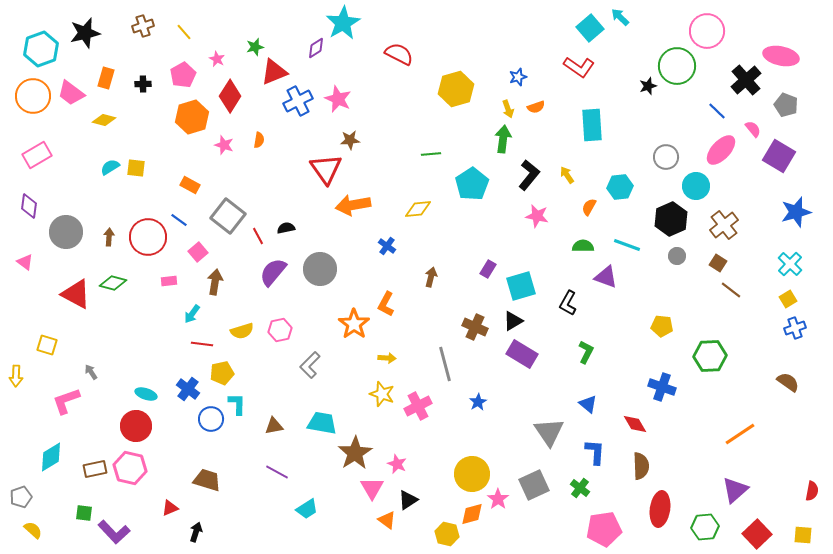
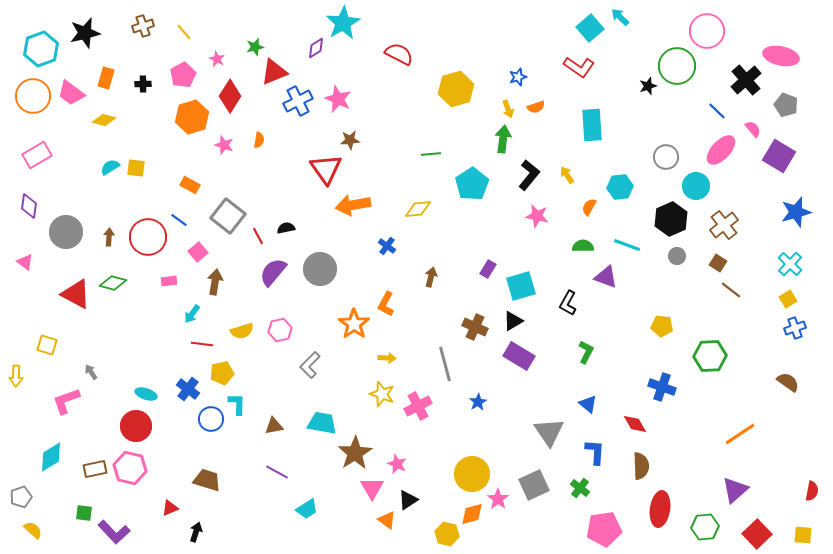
purple rectangle at (522, 354): moved 3 px left, 2 px down
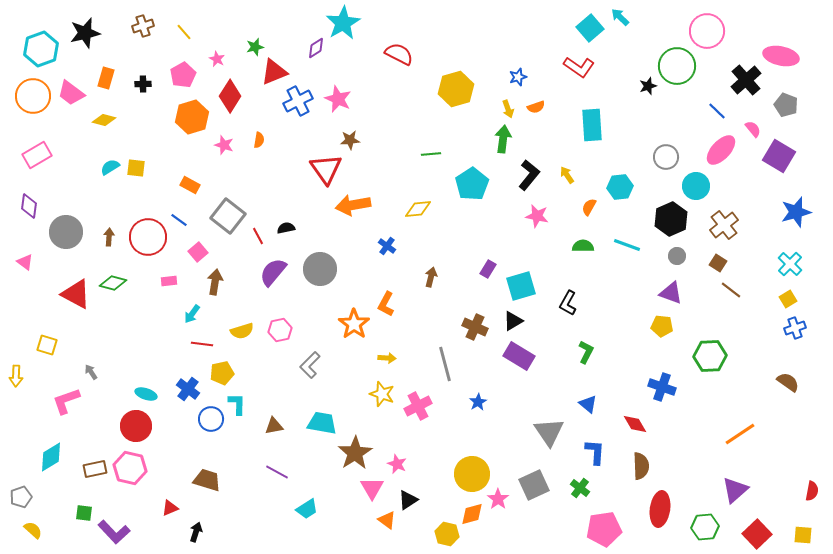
purple triangle at (606, 277): moved 65 px right, 16 px down
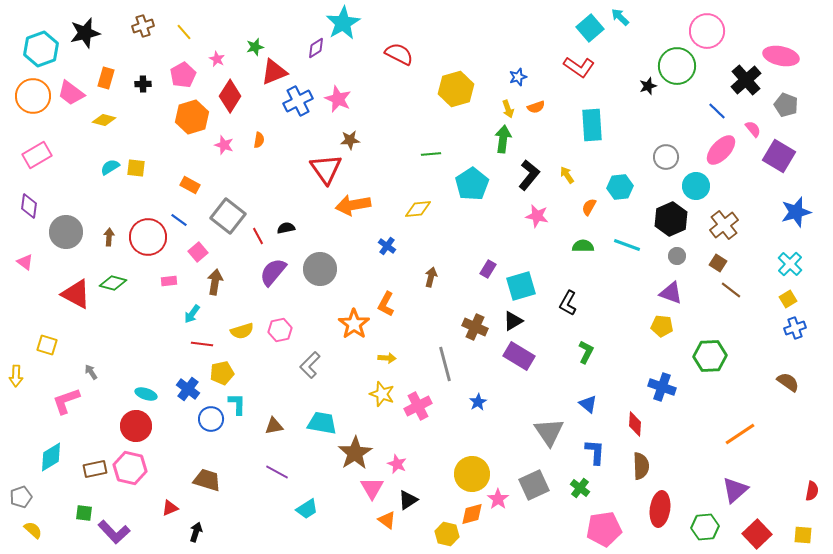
red diamond at (635, 424): rotated 35 degrees clockwise
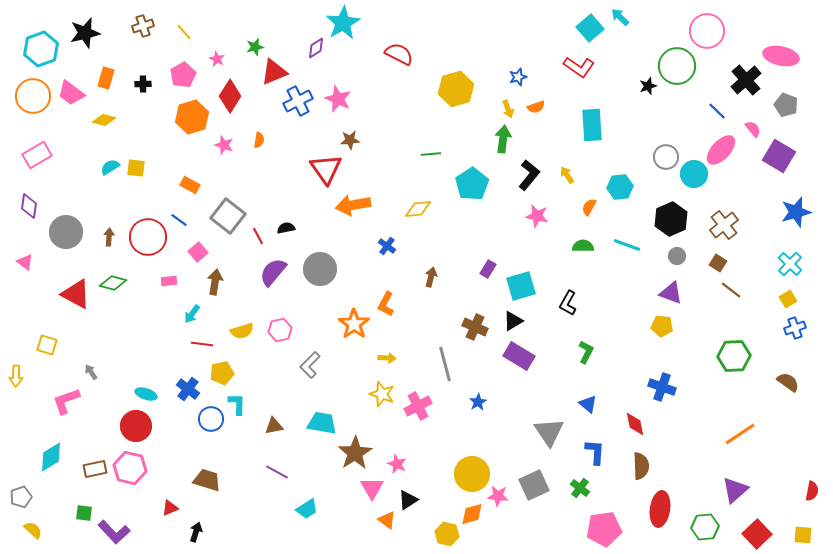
cyan circle at (696, 186): moved 2 px left, 12 px up
green hexagon at (710, 356): moved 24 px right
red diamond at (635, 424): rotated 15 degrees counterclockwise
pink star at (498, 499): moved 3 px up; rotated 30 degrees counterclockwise
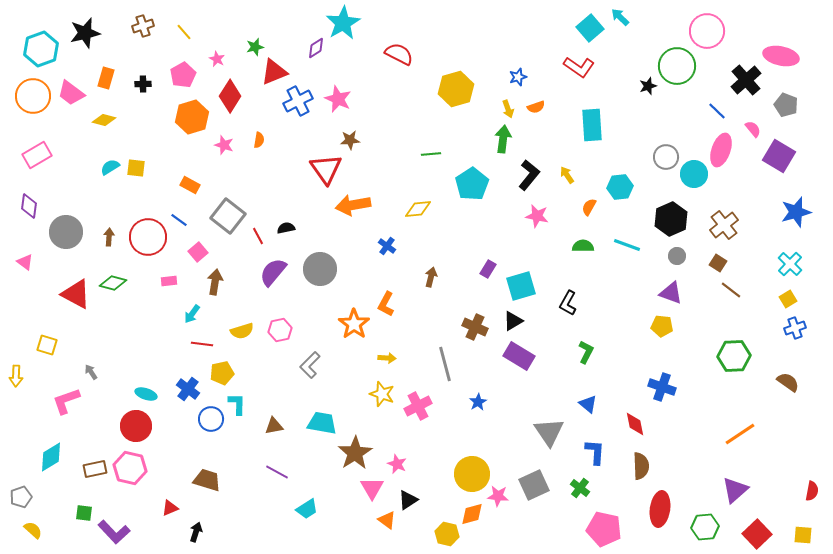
pink ellipse at (721, 150): rotated 24 degrees counterclockwise
pink pentagon at (604, 529): rotated 20 degrees clockwise
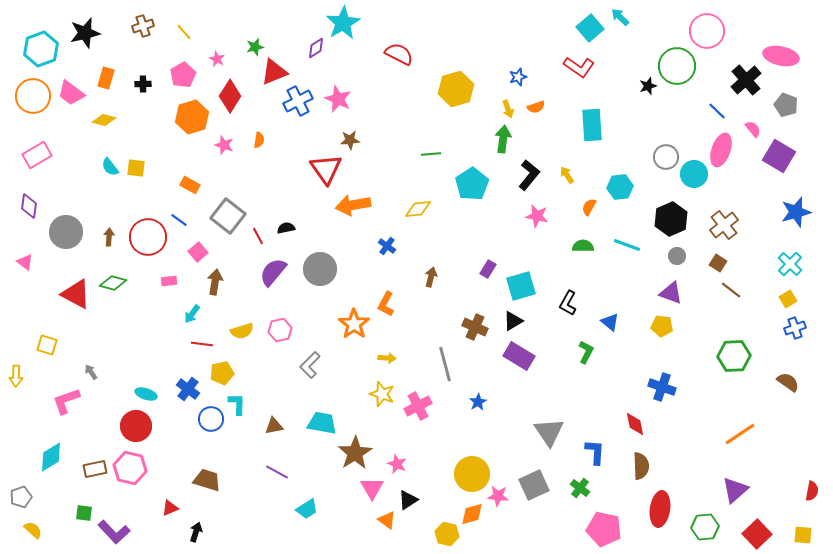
cyan semicircle at (110, 167): rotated 96 degrees counterclockwise
blue triangle at (588, 404): moved 22 px right, 82 px up
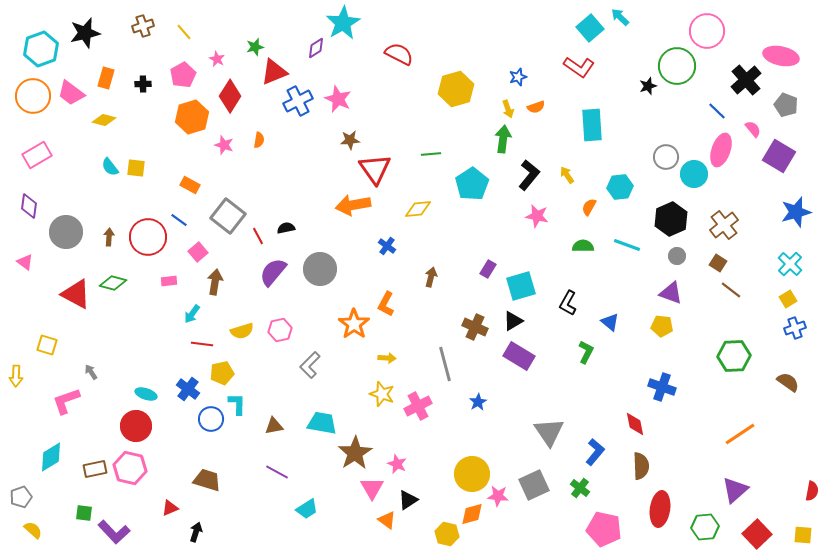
red triangle at (326, 169): moved 49 px right
blue L-shape at (595, 452): rotated 36 degrees clockwise
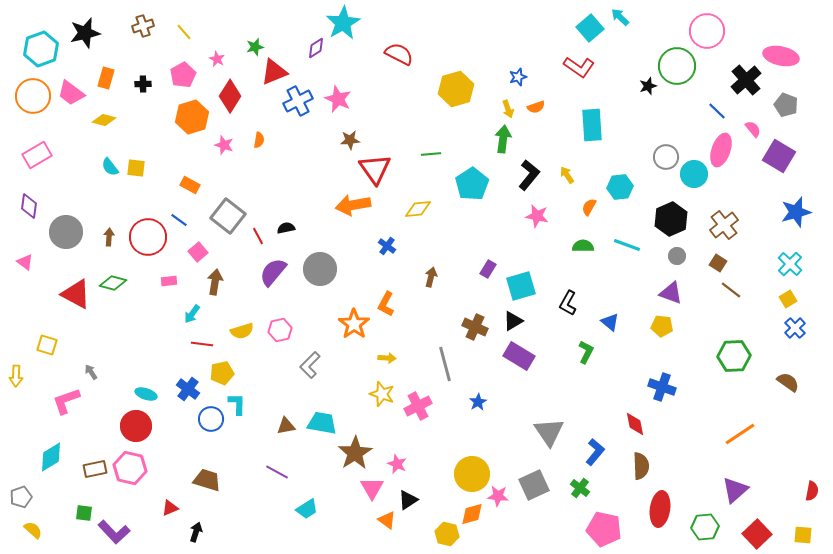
blue cross at (795, 328): rotated 25 degrees counterclockwise
brown triangle at (274, 426): moved 12 px right
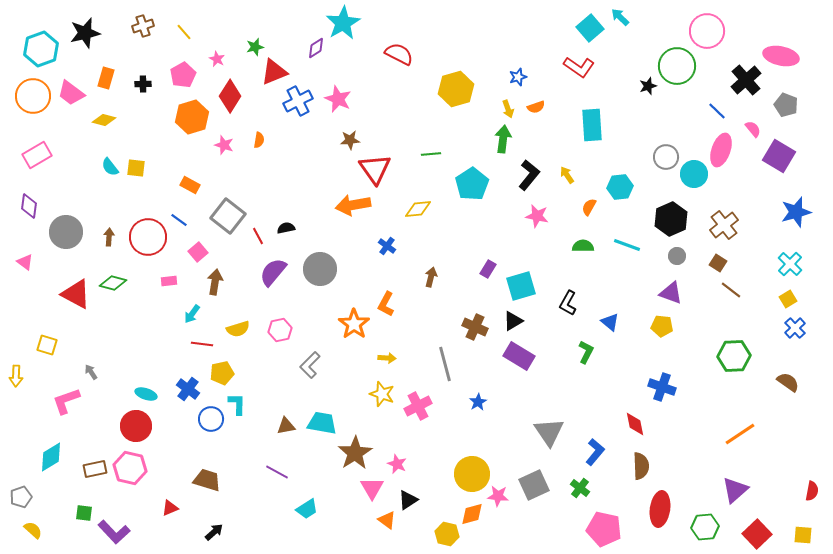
yellow semicircle at (242, 331): moved 4 px left, 2 px up
black arrow at (196, 532): moved 18 px right; rotated 30 degrees clockwise
